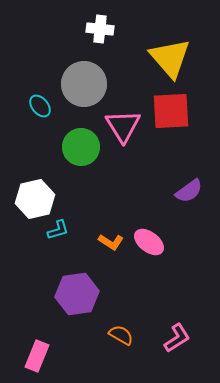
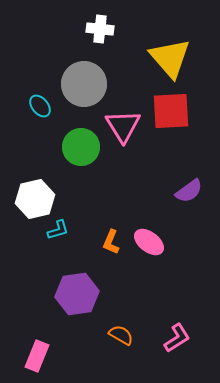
orange L-shape: rotated 80 degrees clockwise
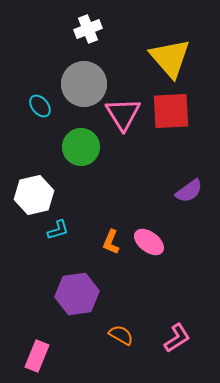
white cross: moved 12 px left; rotated 28 degrees counterclockwise
pink triangle: moved 12 px up
white hexagon: moved 1 px left, 4 px up
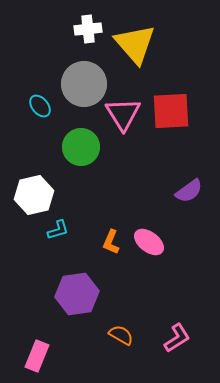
white cross: rotated 16 degrees clockwise
yellow triangle: moved 35 px left, 14 px up
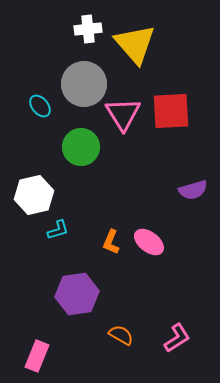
purple semicircle: moved 4 px right, 1 px up; rotated 20 degrees clockwise
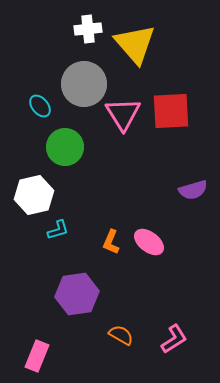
green circle: moved 16 px left
pink L-shape: moved 3 px left, 1 px down
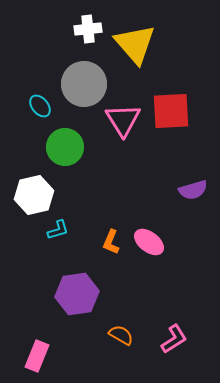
pink triangle: moved 6 px down
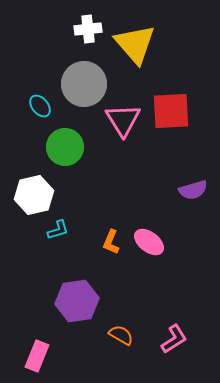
purple hexagon: moved 7 px down
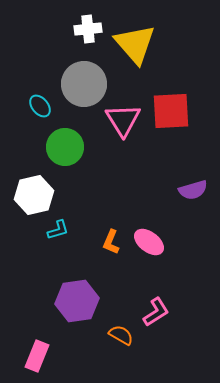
pink L-shape: moved 18 px left, 27 px up
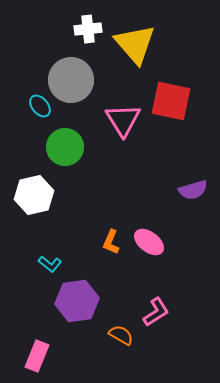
gray circle: moved 13 px left, 4 px up
red square: moved 10 px up; rotated 15 degrees clockwise
cyan L-shape: moved 8 px left, 34 px down; rotated 55 degrees clockwise
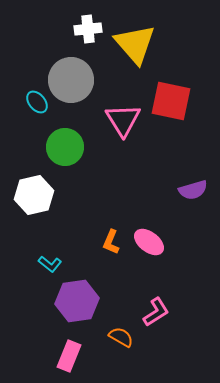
cyan ellipse: moved 3 px left, 4 px up
orange semicircle: moved 2 px down
pink rectangle: moved 32 px right
